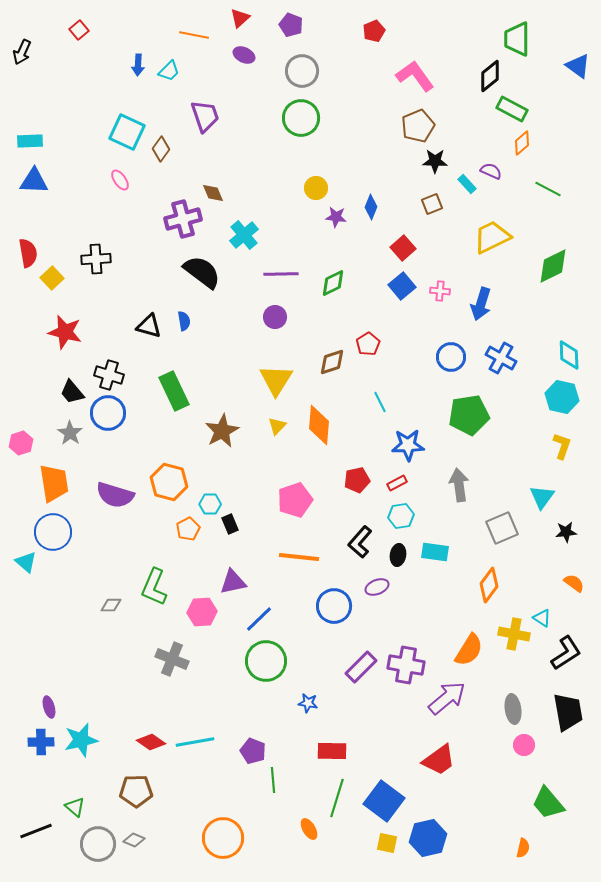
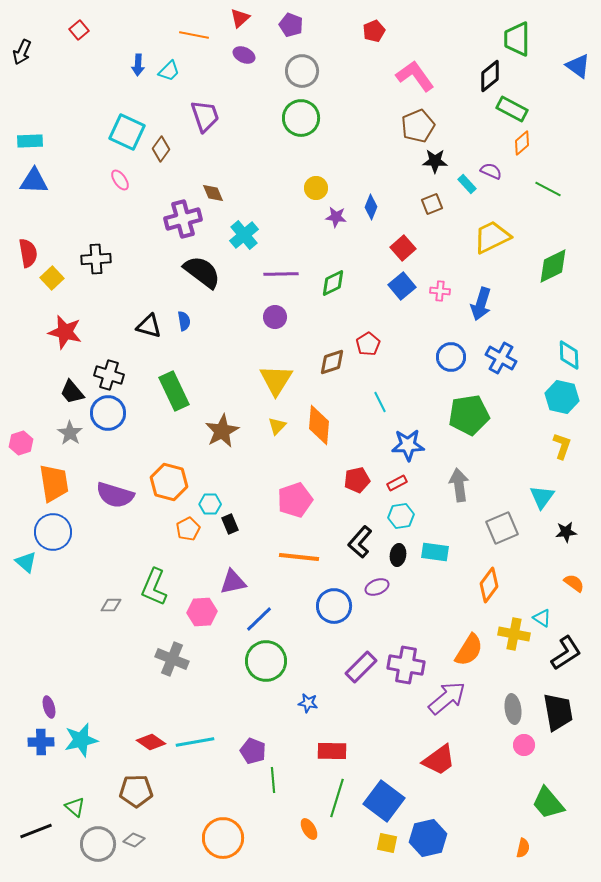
black trapezoid at (568, 712): moved 10 px left
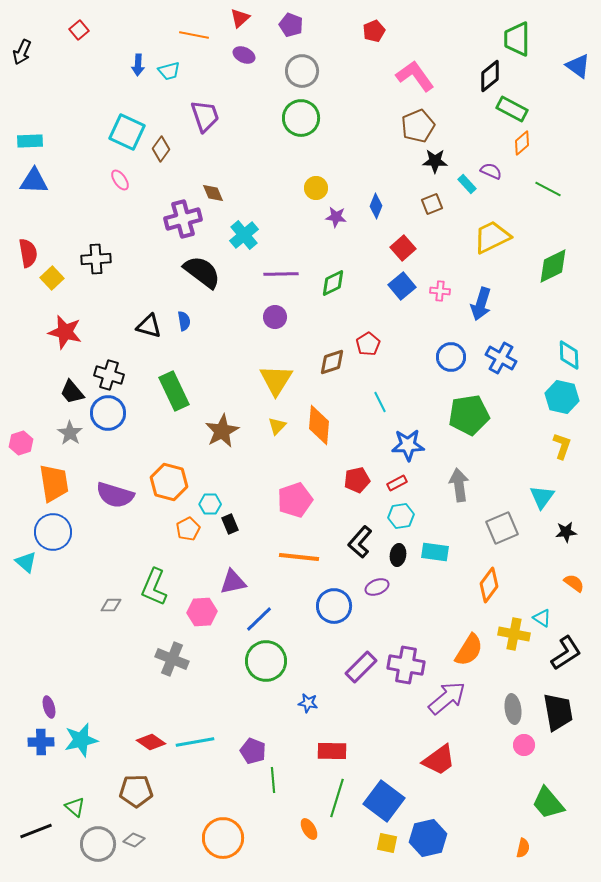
cyan trapezoid at (169, 71): rotated 30 degrees clockwise
blue diamond at (371, 207): moved 5 px right, 1 px up
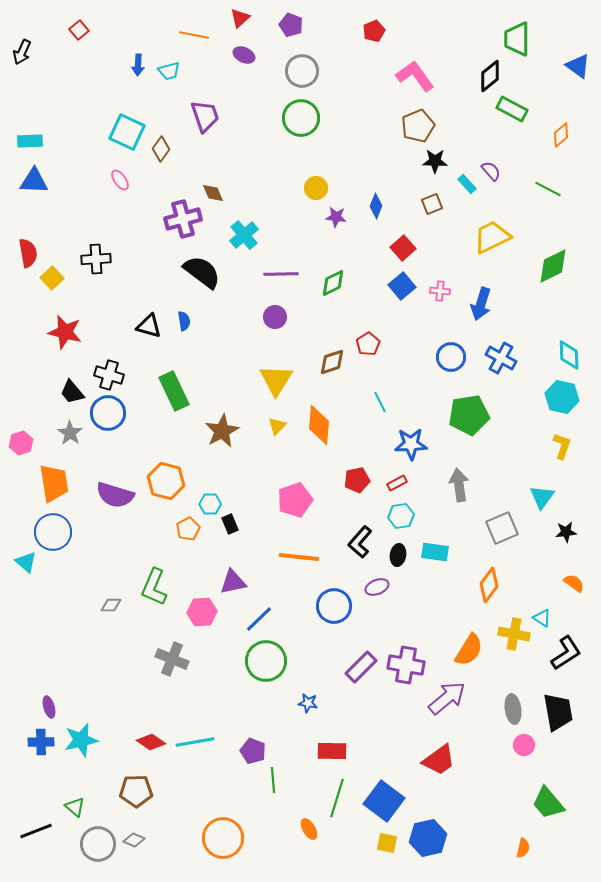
orange diamond at (522, 143): moved 39 px right, 8 px up
purple semicircle at (491, 171): rotated 25 degrees clockwise
blue star at (408, 445): moved 3 px right, 1 px up
orange hexagon at (169, 482): moved 3 px left, 1 px up
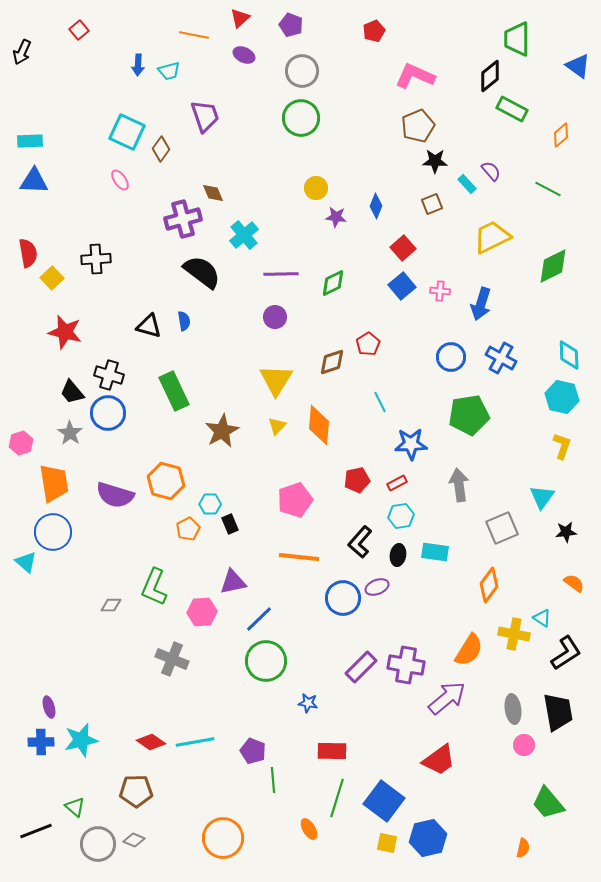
pink L-shape at (415, 76): rotated 30 degrees counterclockwise
blue circle at (334, 606): moved 9 px right, 8 px up
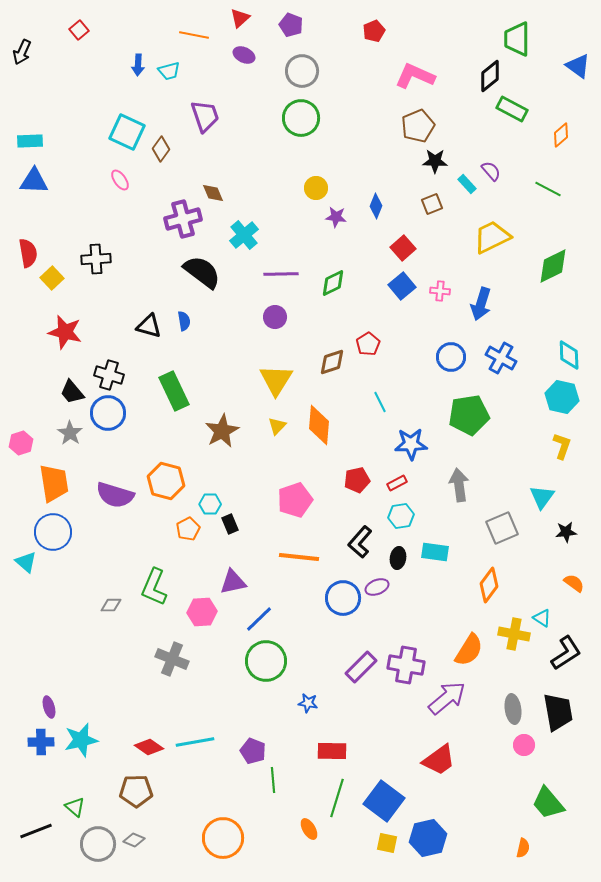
black ellipse at (398, 555): moved 3 px down
red diamond at (151, 742): moved 2 px left, 5 px down
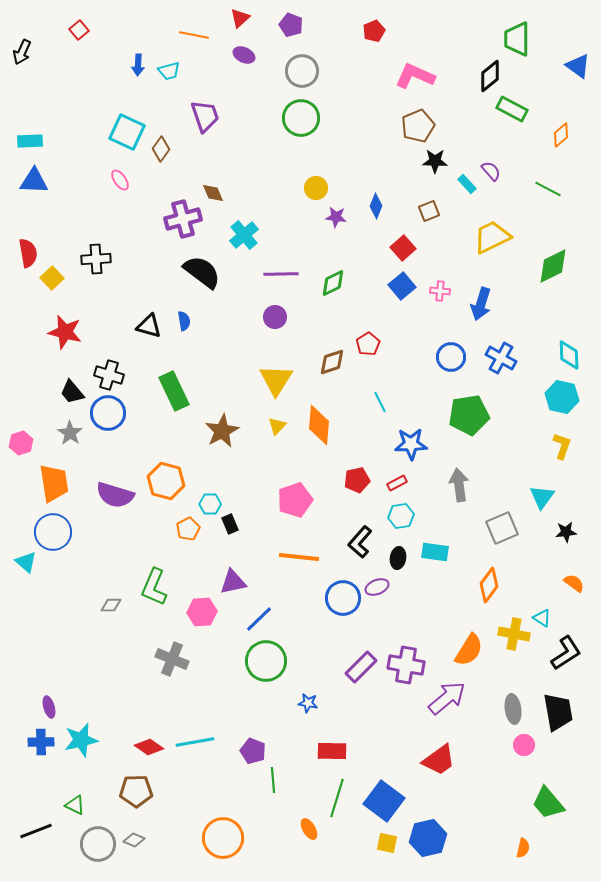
brown square at (432, 204): moved 3 px left, 7 px down
green triangle at (75, 807): moved 2 px up; rotated 15 degrees counterclockwise
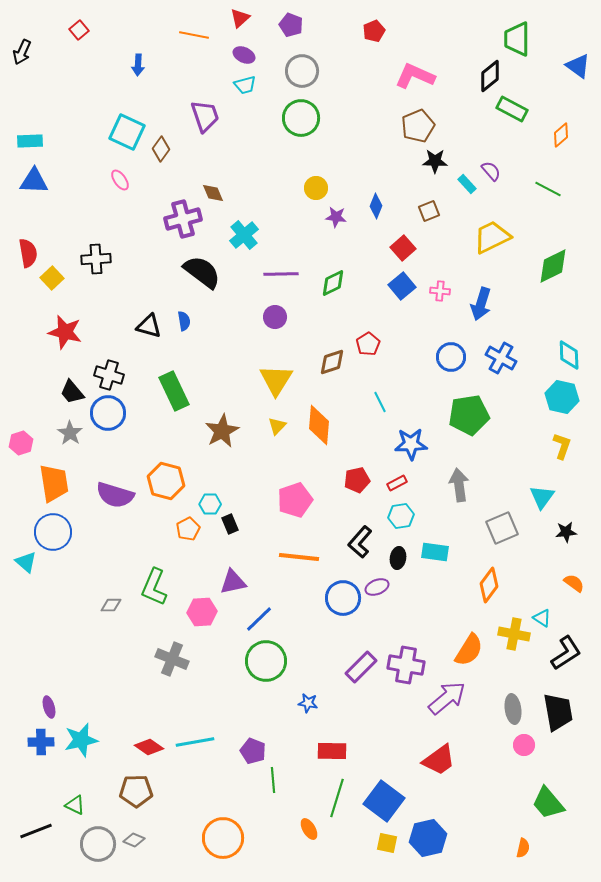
cyan trapezoid at (169, 71): moved 76 px right, 14 px down
